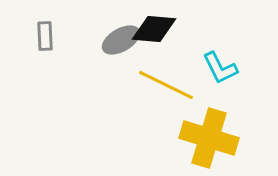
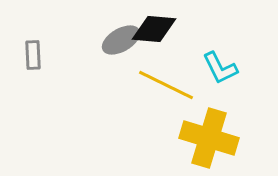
gray rectangle: moved 12 px left, 19 px down
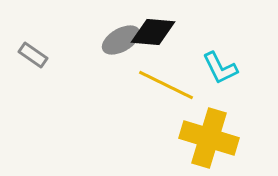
black diamond: moved 1 px left, 3 px down
gray rectangle: rotated 52 degrees counterclockwise
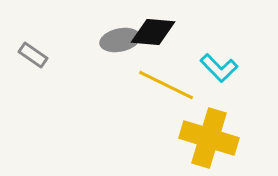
gray ellipse: moved 1 px left; rotated 18 degrees clockwise
cyan L-shape: moved 1 px left; rotated 18 degrees counterclockwise
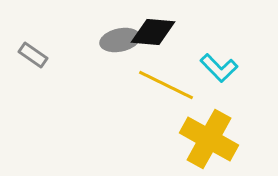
yellow cross: moved 1 px down; rotated 12 degrees clockwise
